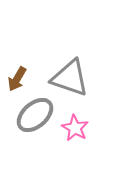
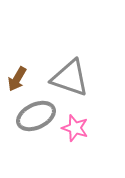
gray ellipse: moved 1 px right, 1 px down; rotated 15 degrees clockwise
pink star: rotated 12 degrees counterclockwise
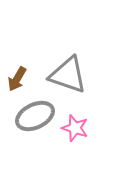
gray triangle: moved 2 px left, 3 px up
gray ellipse: moved 1 px left
